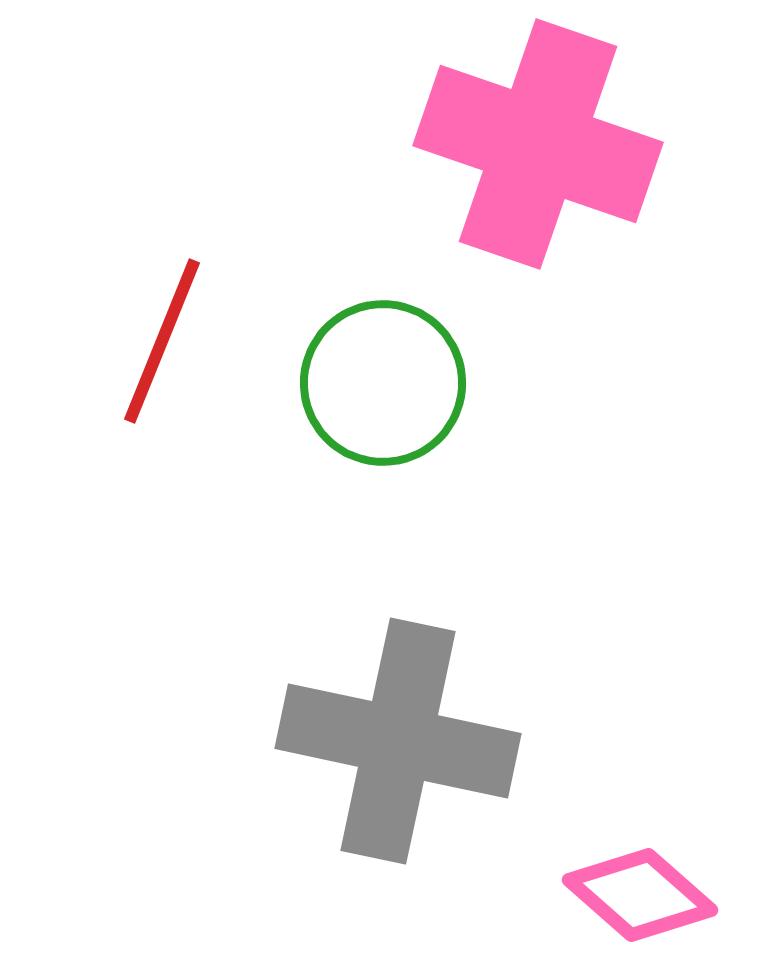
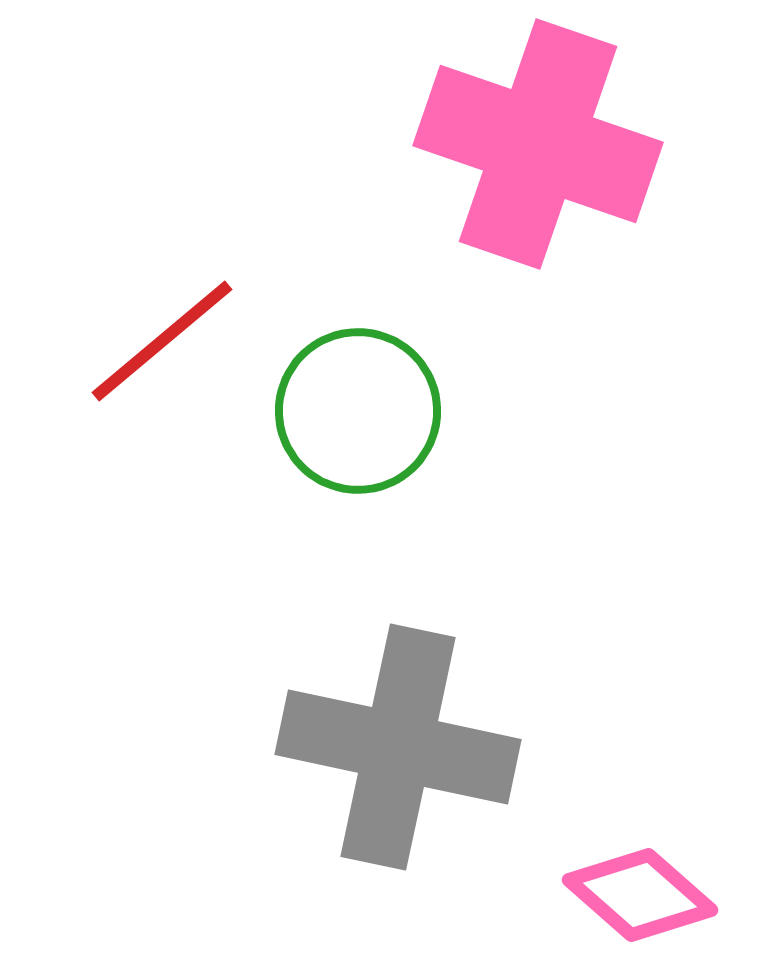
red line: rotated 28 degrees clockwise
green circle: moved 25 px left, 28 px down
gray cross: moved 6 px down
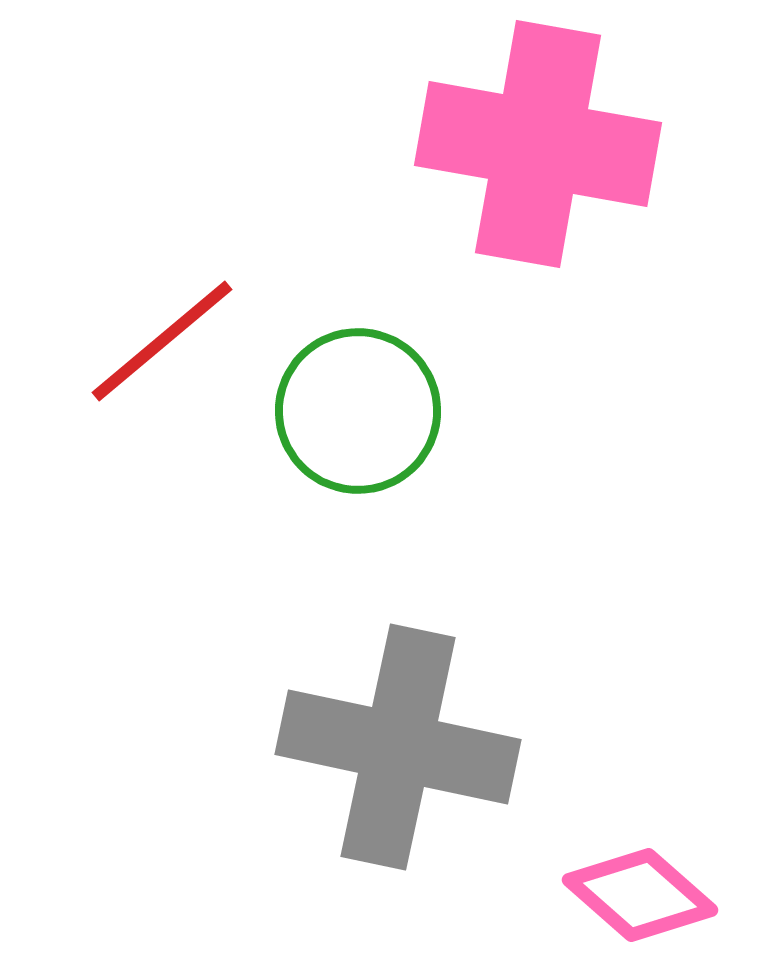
pink cross: rotated 9 degrees counterclockwise
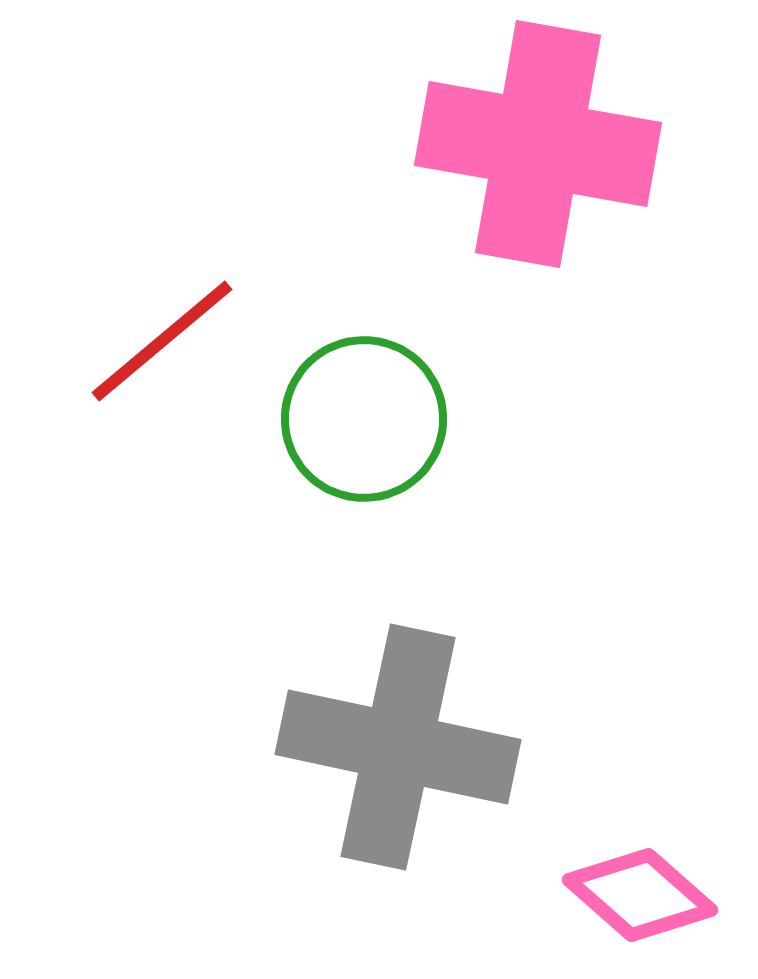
green circle: moved 6 px right, 8 px down
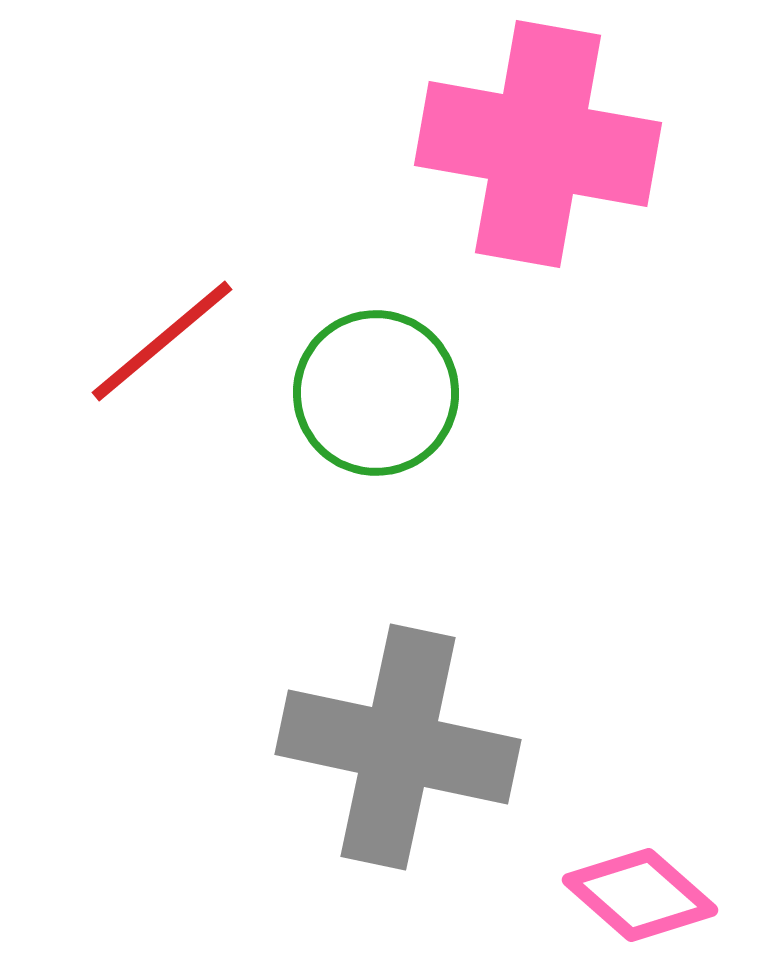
green circle: moved 12 px right, 26 px up
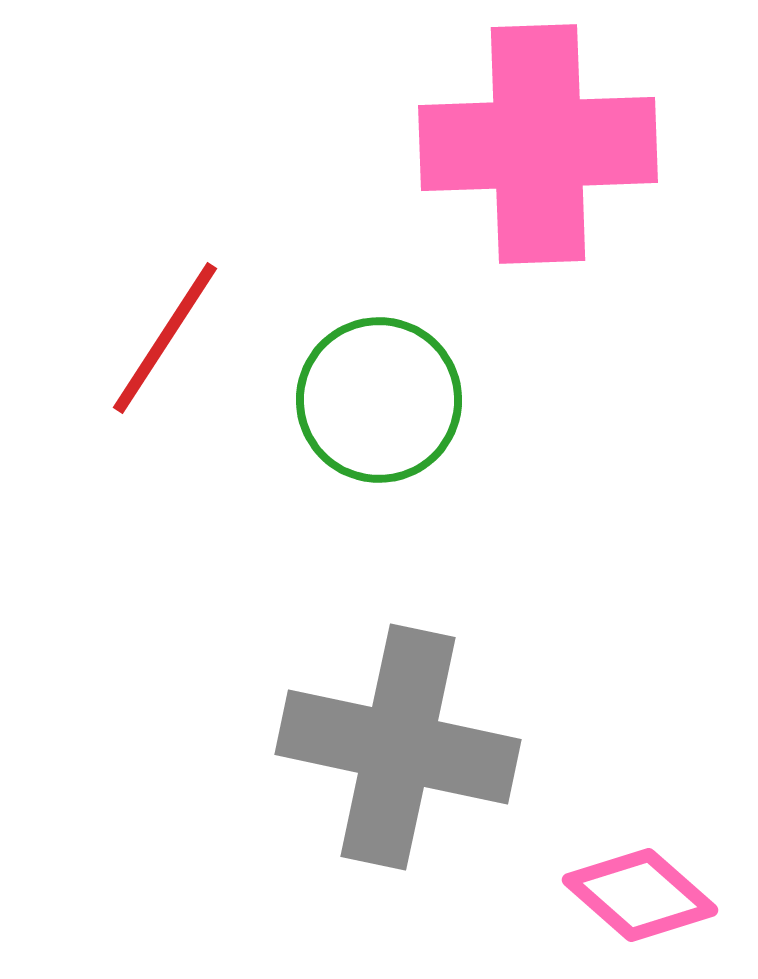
pink cross: rotated 12 degrees counterclockwise
red line: moved 3 px right, 3 px up; rotated 17 degrees counterclockwise
green circle: moved 3 px right, 7 px down
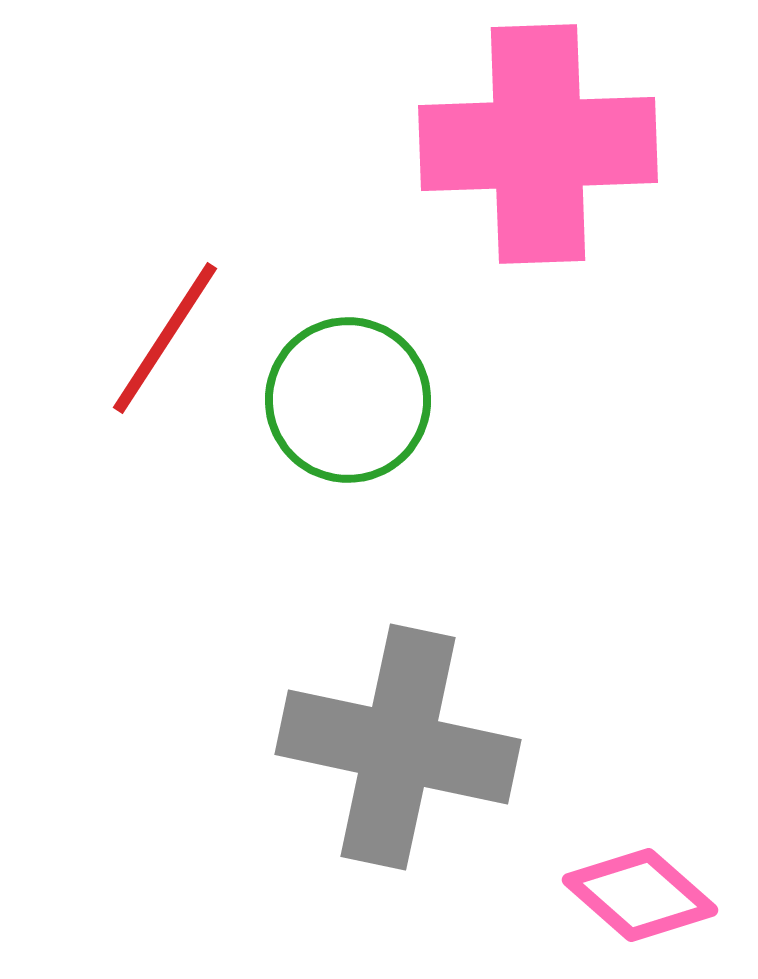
green circle: moved 31 px left
